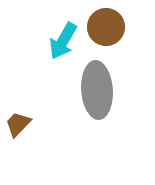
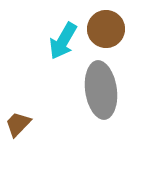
brown circle: moved 2 px down
gray ellipse: moved 4 px right; rotated 4 degrees counterclockwise
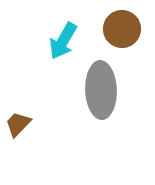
brown circle: moved 16 px right
gray ellipse: rotated 6 degrees clockwise
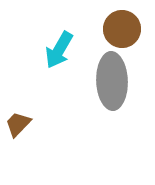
cyan arrow: moved 4 px left, 9 px down
gray ellipse: moved 11 px right, 9 px up
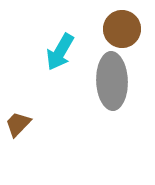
cyan arrow: moved 1 px right, 2 px down
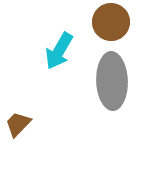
brown circle: moved 11 px left, 7 px up
cyan arrow: moved 1 px left, 1 px up
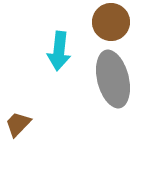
cyan arrow: rotated 24 degrees counterclockwise
gray ellipse: moved 1 px right, 2 px up; rotated 12 degrees counterclockwise
